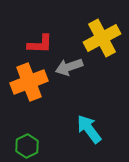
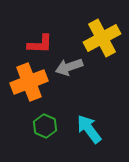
green hexagon: moved 18 px right, 20 px up; rotated 10 degrees counterclockwise
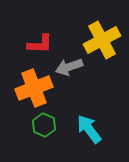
yellow cross: moved 2 px down
orange cross: moved 5 px right, 6 px down
green hexagon: moved 1 px left, 1 px up
